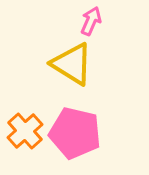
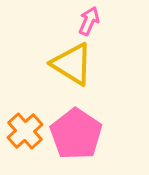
pink arrow: moved 2 px left
pink pentagon: moved 1 px right, 1 px down; rotated 21 degrees clockwise
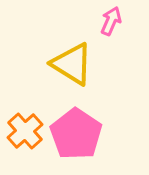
pink arrow: moved 22 px right
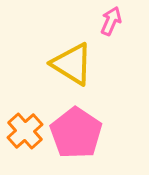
pink pentagon: moved 1 px up
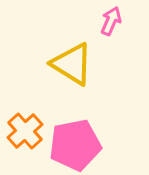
pink pentagon: moved 1 px left, 12 px down; rotated 27 degrees clockwise
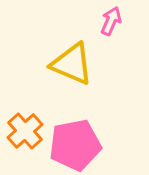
yellow triangle: rotated 9 degrees counterclockwise
